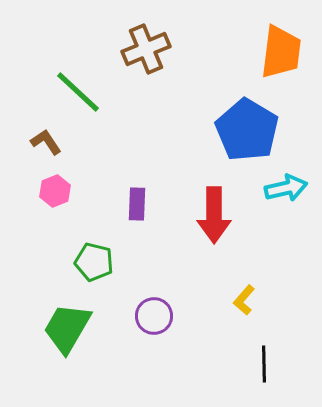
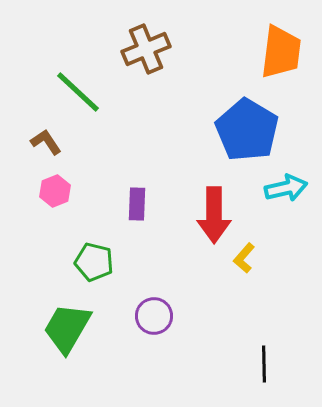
yellow L-shape: moved 42 px up
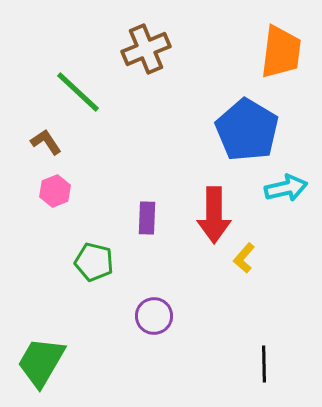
purple rectangle: moved 10 px right, 14 px down
green trapezoid: moved 26 px left, 34 px down
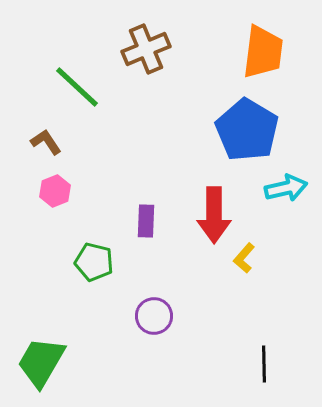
orange trapezoid: moved 18 px left
green line: moved 1 px left, 5 px up
purple rectangle: moved 1 px left, 3 px down
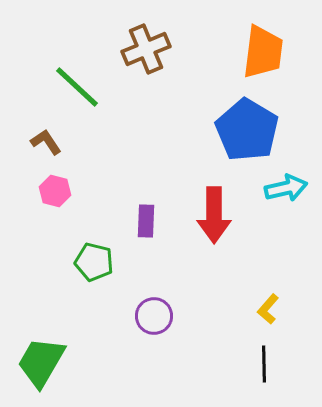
pink hexagon: rotated 24 degrees counterclockwise
yellow L-shape: moved 24 px right, 51 px down
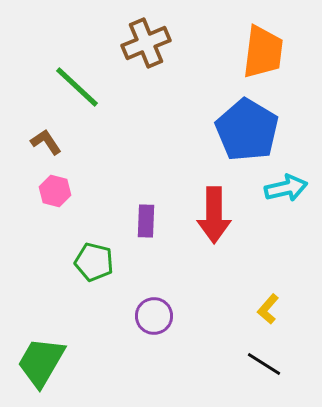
brown cross: moved 6 px up
black line: rotated 57 degrees counterclockwise
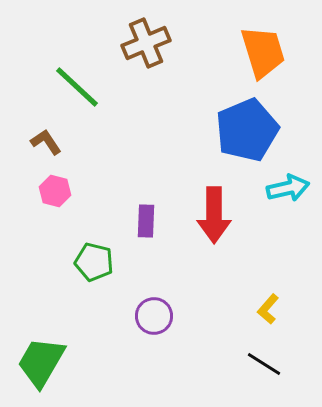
orange trapezoid: rotated 24 degrees counterclockwise
blue pentagon: rotated 18 degrees clockwise
cyan arrow: moved 2 px right
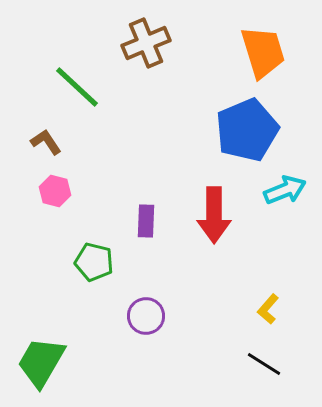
cyan arrow: moved 3 px left, 2 px down; rotated 9 degrees counterclockwise
purple circle: moved 8 px left
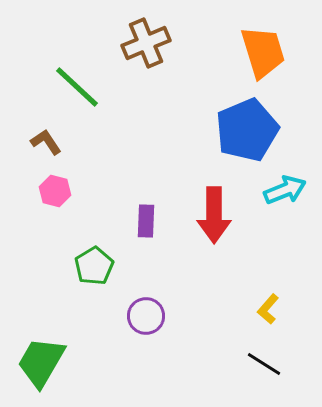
green pentagon: moved 4 px down; rotated 27 degrees clockwise
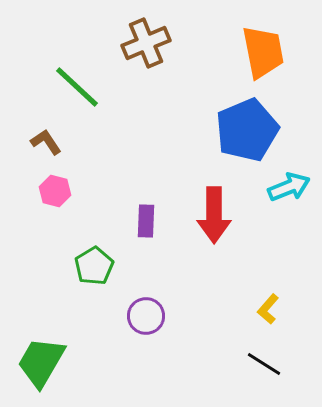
orange trapezoid: rotated 6 degrees clockwise
cyan arrow: moved 4 px right, 3 px up
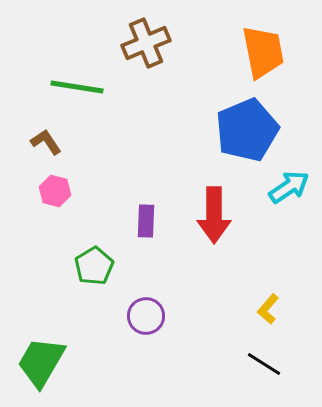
green line: rotated 34 degrees counterclockwise
cyan arrow: rotated 12 degrees counterclockwise
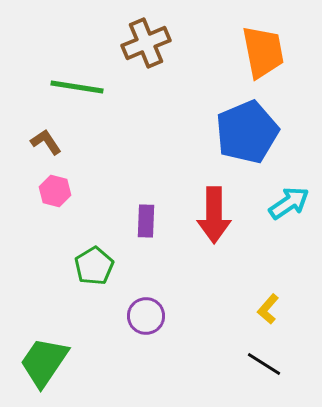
blue pentagon: moved 2 px down
cyan arrow: moved 16 px down
green trapezoid: moved 3 px right; rotated 4 degrees clockwise
